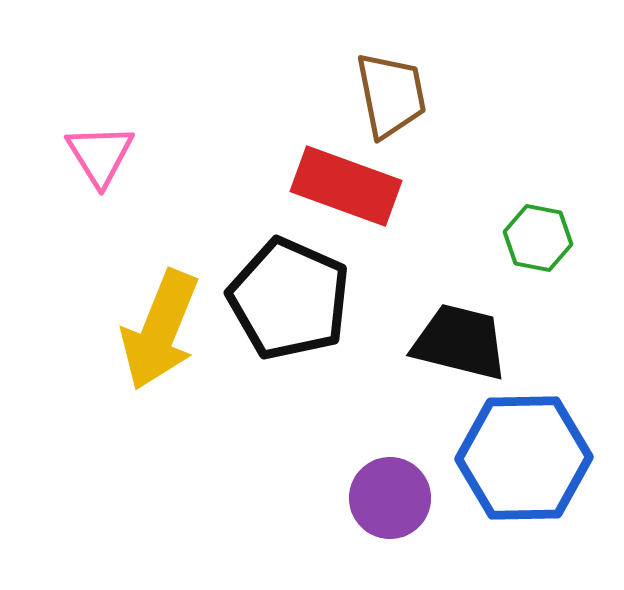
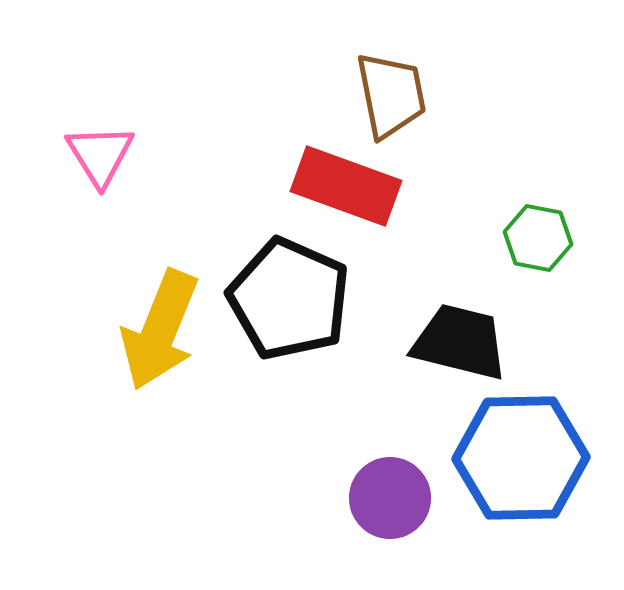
blue hexagon: moved 3 px left
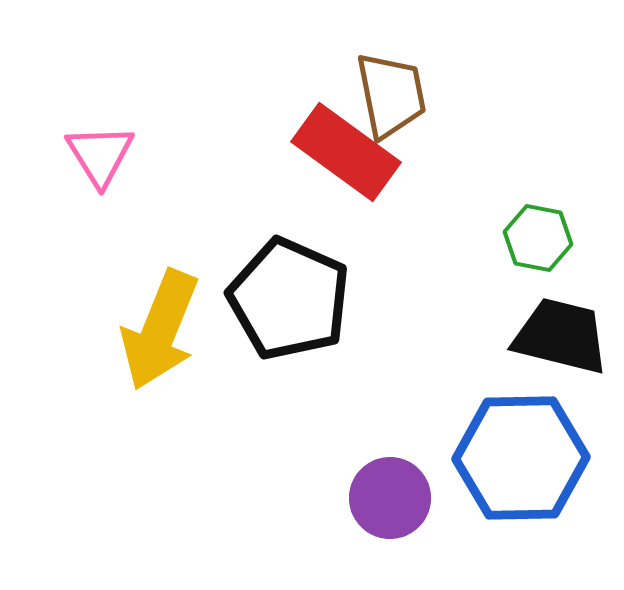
red rectangle: moved 34 px up; rotated 16 degrees clockwise
black trapezoid: moved 101 px right, 6 px up
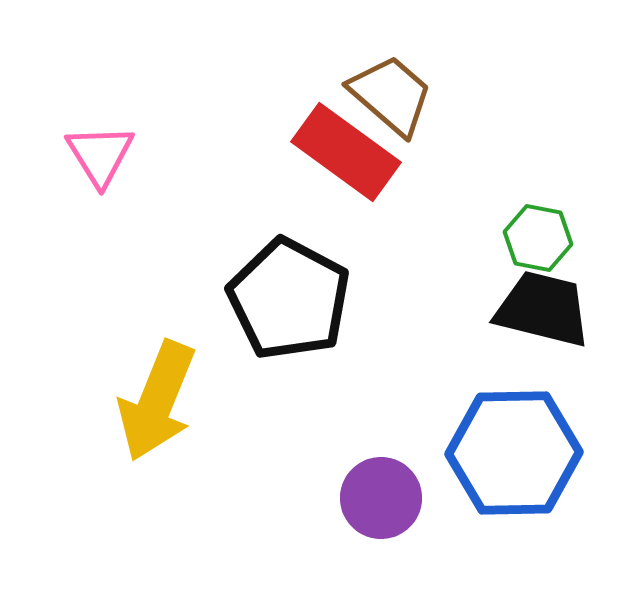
brown trapezoid: rotated 38 degrees counterclockwise
black pentagon: rotated 4 degrees clockwise
yellow arrow: moved 3 px left, 71 px down
black trapezoid: moved 18 px left, 27 px up
blue hexagon: moved 7 px left, 5 px up
purple circle: moved 9 px left
